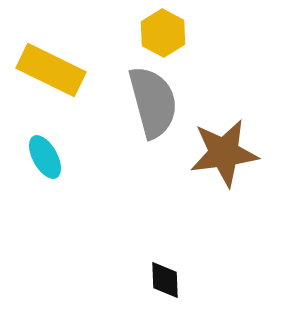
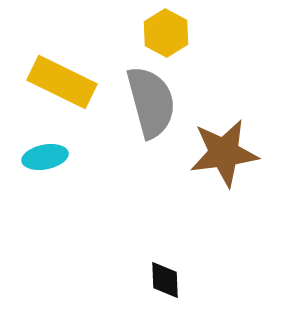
yellow hexagon: moved 3 px right
yellow rectangle: moved 11 px right, 12 px down
gray semicircle: moved 2 px left
cyan ellipse: rotated 72 degrees counterclockwise
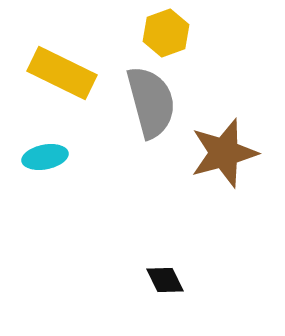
yellow hexagon: rotated 12 degrees clockwise
yellow rectangle: moved 9 px up
brown star: rotated 8 degrees counterclockwise
black diamond: rotated 24 degrees counterclockwise
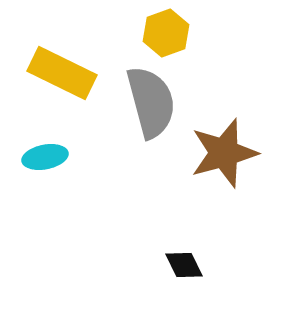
black diamond: moved 19 px right, 15 px up
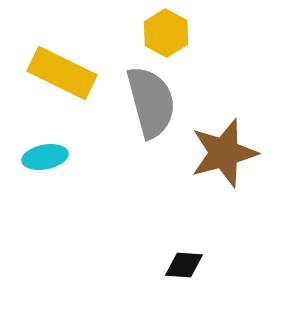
yellow hexagon: rotated 12 degrees counterclockwise
black diamond: rotated 60 degrees counterclockwise
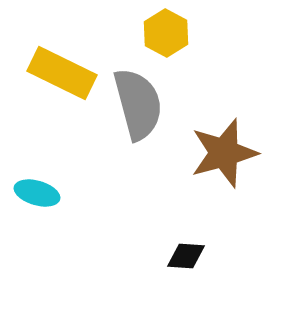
gray semicircle: moved 13 px left, 2 px down
cyan ellipse: moved 8 px left, 36 px down; rotated 27 degrees clockwise
black diamond: moved 2 px right, 9 px up
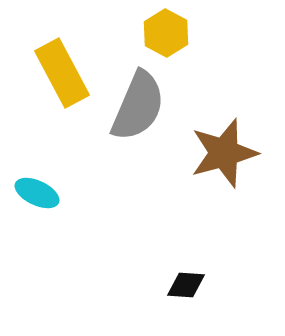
yellow rectangle: rotated 36 degrees clockwise
gray semicircle: moved 2 px down; rotated 38 degrees clockwise
cyan ellipse: rotated 9 degrees clockwise
black diamond: moved 29 px down
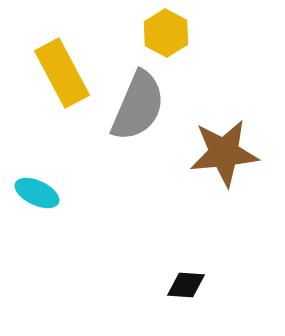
brown star: rotated 10 degrees clockwise
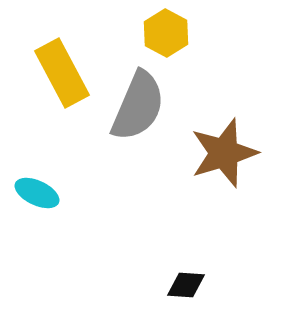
brown star: rotated 12 degrees counterclockwise
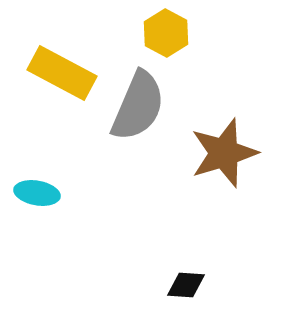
yellow rectangle: rotated 34 degrees counterclockwise
cyan ellipse: rotated 15 degrees counterclockwise
